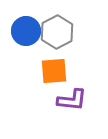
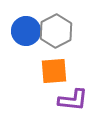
gray hexagon: moved 1 px left, 1 px up
purple L-shape: moved 1 px right
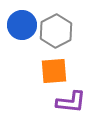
blue circle: moved 4 px left, 6 px up
purple L-shape: moved 2 px left, 2 px down
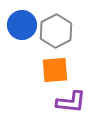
orange square: moved 1 px right, 1 px up
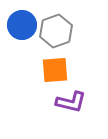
gray hexagon: rotated 8 degrees clockwise
purple L-shape: rotated 8 degrees clockwise
